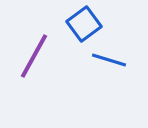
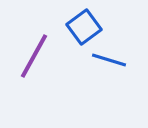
blue square: moved 3 px down
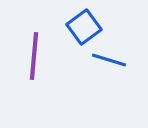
purple line: rotated 24 degrees counterclockwise
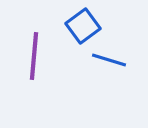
blue square: moved 1 px left, 1 px up
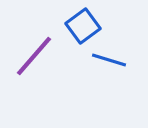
purple line: rotated 36 degrees clockwise
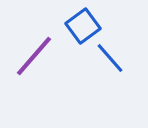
blue line: moved 1 px right, 2 px up; rotated 32 degrees clockwise
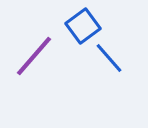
blue line: moved 1 px left
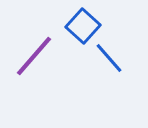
blue square: rotated 12 degrees counterclockwise
